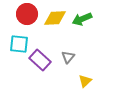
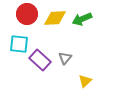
gray triangle: moved 3 px left, 1 px down
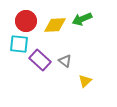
red circle: moved 1 px left, 7 px down
yellow diamond: moved 7 px down
gray triangle: moved 3 px down; rotated 32 degrees counterclockwise
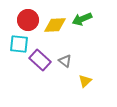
red circle: moved 2 px right, 1 px up
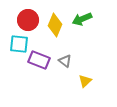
yellow diamond: rotated 65 degrees counterclockwise
purple rectangle: moved 1 px left; rotated 20 degrees counterclockwise
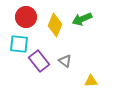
red circle: moved 2 px left, 3 px up
purple rectangle: moved 1 px down; rotated 30 degrees clockwise
yellow triangle: moved 6 px right; rotated 40 degrees clockwise
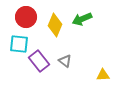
yellow triangle: moved 12 px right, 6 px up
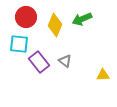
purple rectangle: moved 1 px down
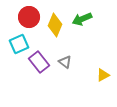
red circle: moved 3 px right
cyan square: rotated 30 degrees counterclockwise
gray triangle: moved 1 px down
yellow triangle: rotated 24 degrees counterclockwise
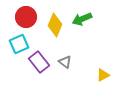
red circle: moved 3 px left
